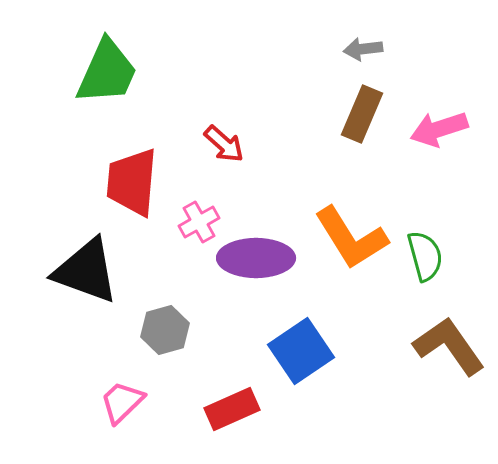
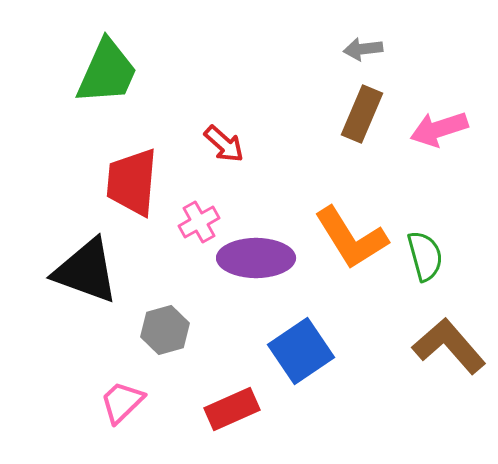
brown L-shape: rotated 6 degrees counterclockwise
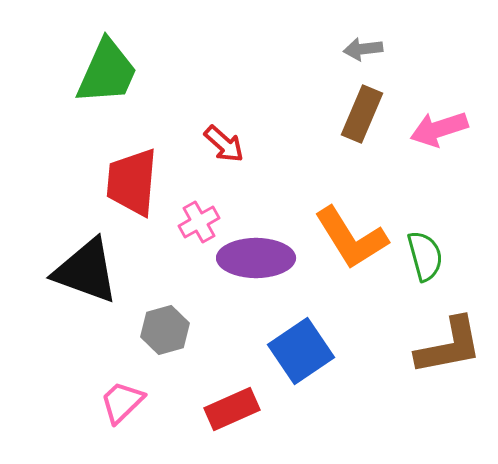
brown L-shape: rotated 120 degrees clockwise
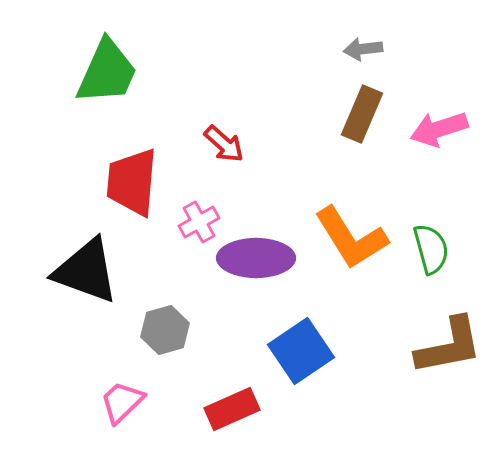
green semicircle: moved 6 px right, 7 px up
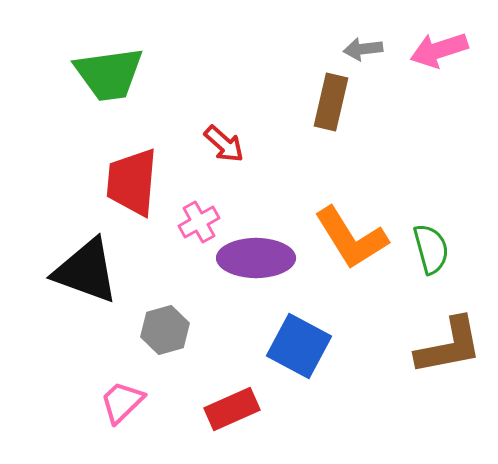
green trapezoid: moved 2 px right, 2 px down; rotated 58 degrees clockwise
brown rectangle: moved 31 px left, 12 px up; rotated 10 degrees counterclockwise
pink arrow: moved 79 px up
blue square: moved 2 px left, 5 px up; rotated 28 degrees counterclockwise
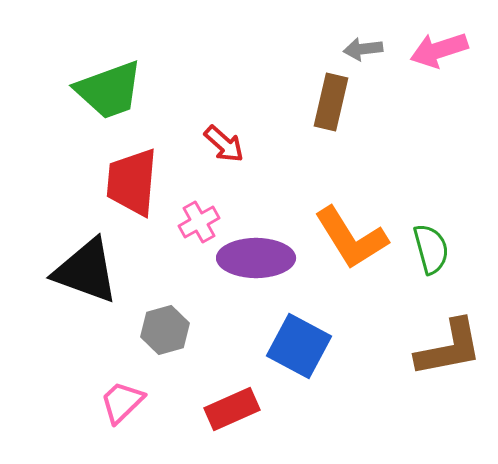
green trapezoid: moved 16 px down; rotated 12 degrees counterclockwise
brown L-shape: moved 2 px down
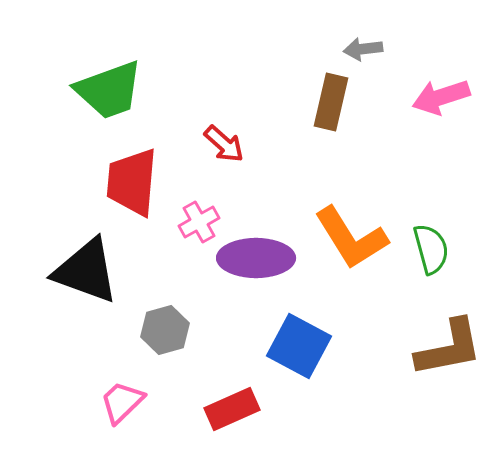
pink arrow: moved 2 px right, 47 px down
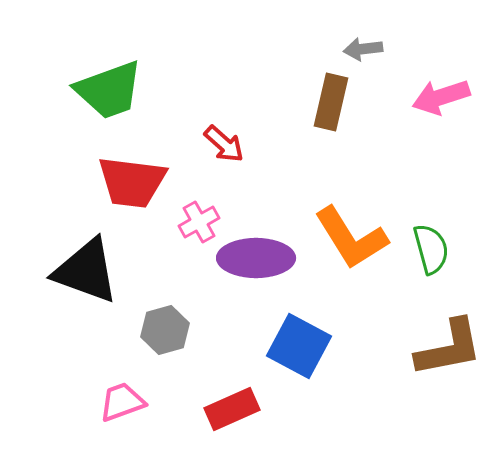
red trapezoid: rotated 88 degrees counterclockwise
pink trapezoid: rotated 24 degrees clockwise
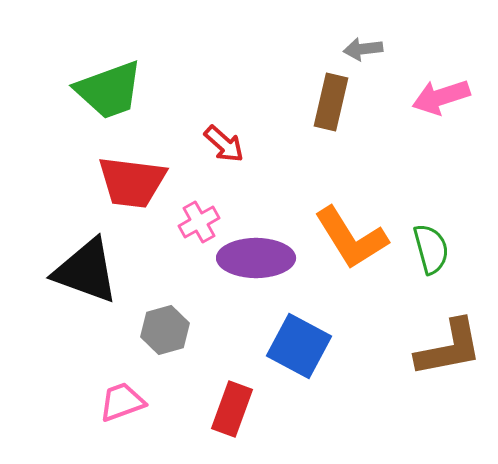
red rectangle: rotated 46 degrees counterclockwise
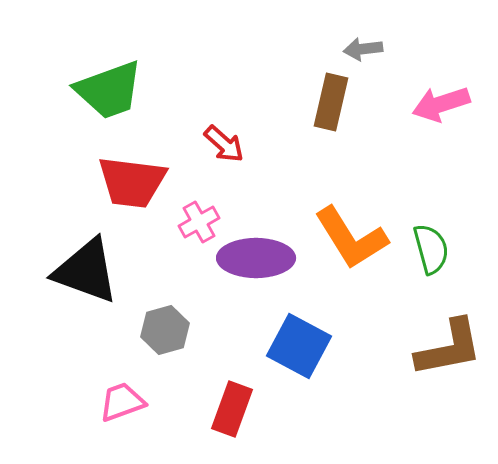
pink arrow: moved 7 px down
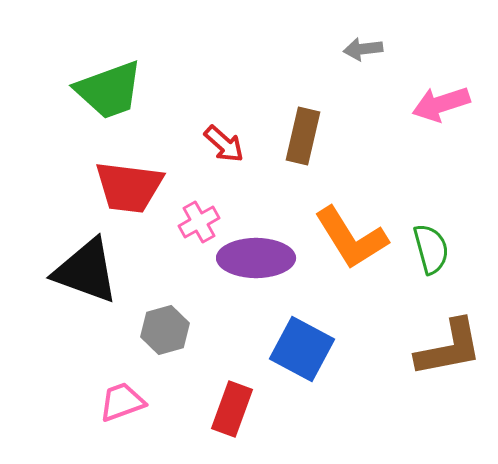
brown rectangle: moved 28 px left, 34 px down
red trapezoid: moved 3 px left, 5 px down
blue square: moved 3 px right, 3 px down
